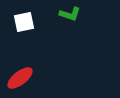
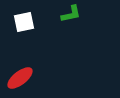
green L-shape: moved 1 px right; rotated 30 degrees counterclockwise
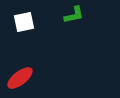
green L-shape: moved 3 px right, 1 px down
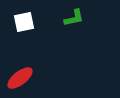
green L-shape: moved 3 px down
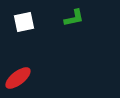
red ellipse: moved 2 px left
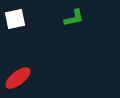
white square: moved 9 px left, 3 px up
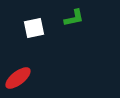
white square: moved 19 px right, 9 px down
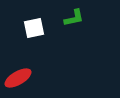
red ellipse: rotated 8 degrees clockwise
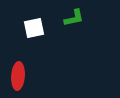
red ellipse: moved 2 px up; rotated 56 degrees counterclockwise
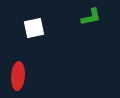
green L-shape: moved 17 px right, 1 px up
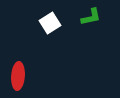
white square: moved 16 px right, 5 px up; rotated 20 degrees counterclockwise
